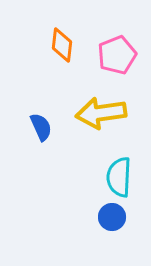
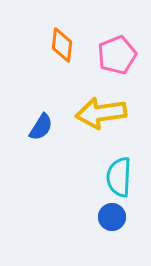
blue semicircle: rotated 56 degrees clockwise
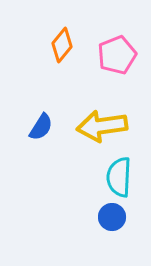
orange diamond: rotated 32 degrees clockwise
yellow arrow: moved 1 px right, 13 px down
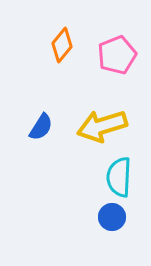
yellow arrow: rotated 9 degrees counterclockwise
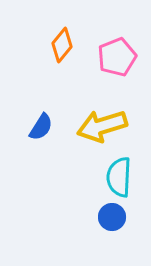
pink pentagon: moved 2 px down
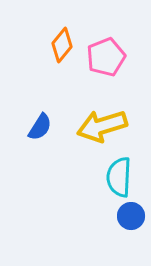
pink pentagon: moved 11 px left
blue semicircle: moved 1 px left
blue circle: moved 19 px right, 1 px up
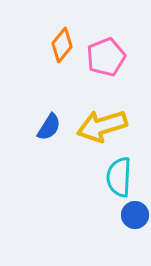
blue semicircle: moved 9 px right
blue circle: moved 4 px right, 1 px up
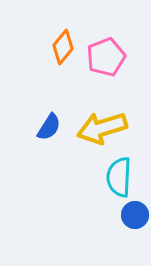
orange diamond: moved 1 px right, 2 px down
yellow arrow: moved 2 px down
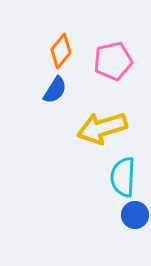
orange diamond: moved 2 px left, 4 px down
pink pentagon: moved 7 px right, 4 px down; rotated 9 degrees clockwise
blue semicircle: moved 6 px right, 37 px up
cyan semicircle: moved 4 px right
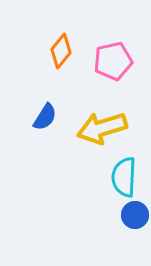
blue semicircle: moved 10 px left, 27 px down
cyan semicircle: moved 1 px right
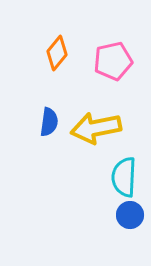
orange diamond: moved 4 px left, 2 px down
blue semicircle: moved 4 px right, 5 px down; rotated 24 degrees counterclockwise
yellow arrow: moved 6 px left; rotated 6 degrees clockwise
blue circle: moved 5 px left
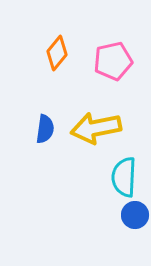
blue semicircle: moved 4 px left, 7 px down
blue circle: moved 5 px right
